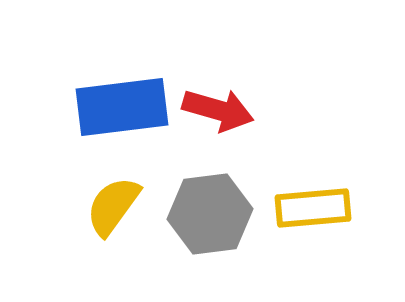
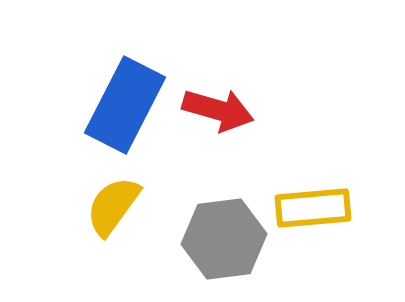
blue rectangle: moved 3 px right, 2 px up; rotated 56 degrees counterclockwise
gray hexagon: moved 14 px right, 25 px down
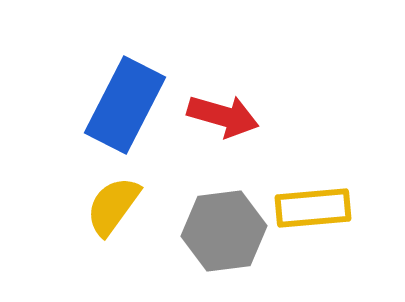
red arrow: moved 5 px right, 6 px down
gray hexagon: moved 8 px up
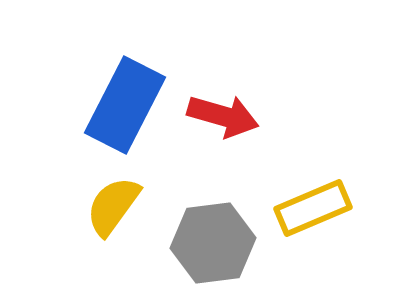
yellow rectangle: rotated 18 degrees counterclockwise
gray hexagon: moved 11 px left, 12 px down
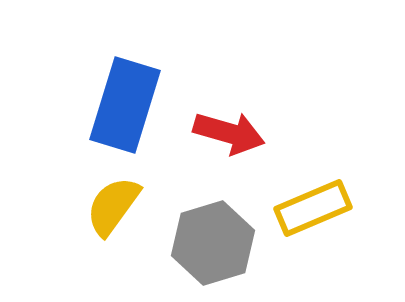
blue rectangle: rotated 10 degrees counterclockwise
red arrow: moved 6 px right, 17 px down
gray hexagon: rotated 10 degrees counterclockwise
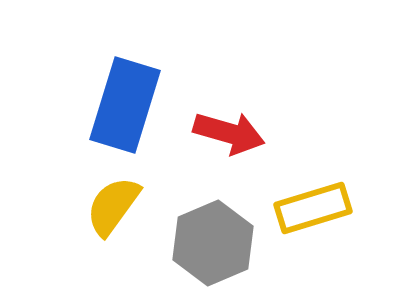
yellow rectangle: rotated 6 degrees clockwise
gray hexagon: rotated 6 degrees counterclockwise
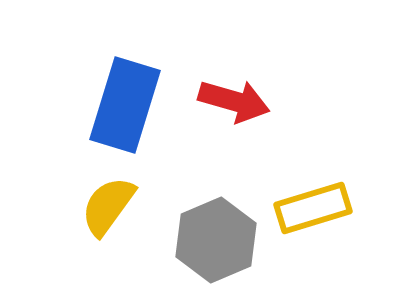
red arrow: moved 5 px right, 32 px up
yellow semicircle: moved 5 px left
gray hexagon: moved 3 px right, 3 px up
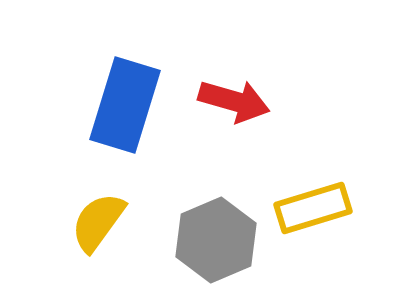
yellow semicircle: moved 10 px left, 16 px down
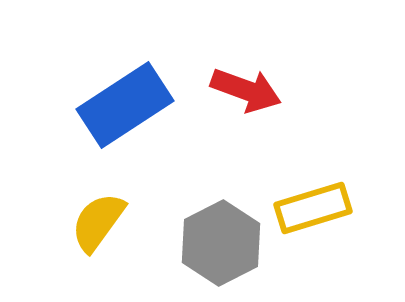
red arrow: moved 12 px right, 11 px up; rotated 4 degrees clockwise
blue rectangle: rotated 40 degrees clockwise
gray hexagon: moved 5 px right, 3 px down; rotated 4 degrees counterclockwise
